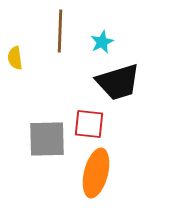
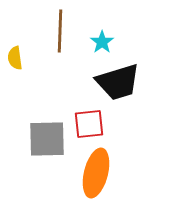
cyan star: rotated 10 degrees counterclockwise
red square: rotated 12 degrees counterclockwise
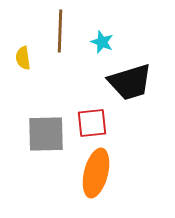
cyan star: rotated 15 degrees counterclockwise
yellow semicircle: moved 8 px right
black trapezoid: moved 12 px right
red square: moved 3 px right, 1 px up
gray square: moved 1 px left, 5 px up
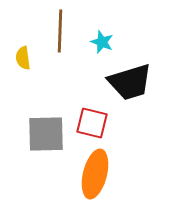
red square: rotated 20 degrees clockwise
orange ellipse: moved 1 px left, 1 px down
